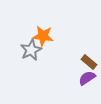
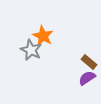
orange star: rotated 20 degrees clockwise
gray star: rotated 20 degrees counterclockwise
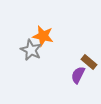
orange star: rotated 15 degrees counterclockwise
purple semicircle: moved 9 px left, 3 px up; rotated 30 degrees counterclockwise
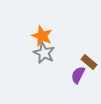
orange star: moved 1 px left; rotated 10 degrees clockwise
gray star: moved 13 px right, 3 px down
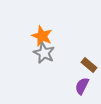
brown rectangle: moved 3 px down
purple semicircle: moved 4 px right, 11 px down
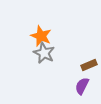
orange star: moved 1 px left
brown rectangle: rotated 63 degrees counterclockwise
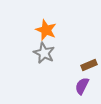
orange star: moved 5 px right, 6 px up
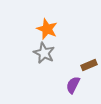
orange star: moved 1 px right, 1 px up
purple semicircle: moved 9 px left, 1 px up
